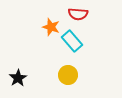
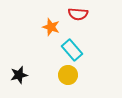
cyan rectangle: moved 9 px down
black star: moved 1 px right, 3 px up; rotated 18 degrees clockwise
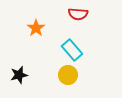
orange star: moved 15 px left, 1 px down; rotated 18 degrees clockwise
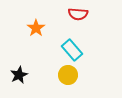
black star: rotated 12 degrees counterclockwise
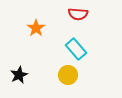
cyan rectangle: moved 4 px right, 1 px up
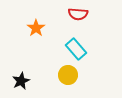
black star: moved 2 px right, 6 px down
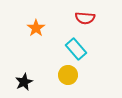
red semicircle: moved 7 px right, 4 px down
black star: moved 3 px right, 1 px down
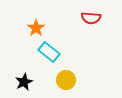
red semicircle: moved 6 px right
cyan rectangle: moved 27 px left, 3 px down; rotated 10 degrees counterclockwise
yellow circle: moved 2 px left, 5 px down
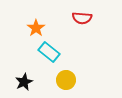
red semicircle: moved 9 px left
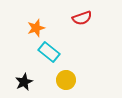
red semicircle: rotated 24 degrees counterclockwise
orange star: rotated 18 degrees clockwise
